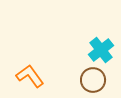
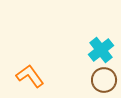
brown circle: moved 11 px right
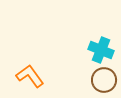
cyan cross: rotated 30 degrees counterclockwise
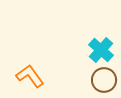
cyan cross: rotated 20 degrees clockwise
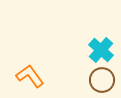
brown circle: moved 2 px left
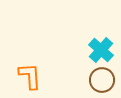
orange L-shape: rotated 32 degrees clockwise
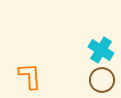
cyan cross: rotated 10 degrees counterclockwise
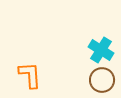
orange L-shape: moved 1 px up
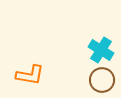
orange L-shape: rotated 104 degrees clockwise
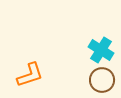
orange L-shape: rotated 28 degrees counterclockwise
